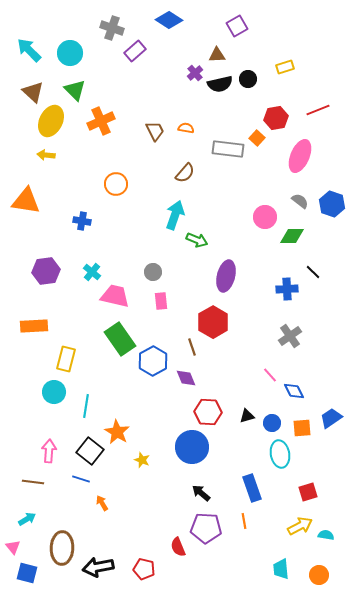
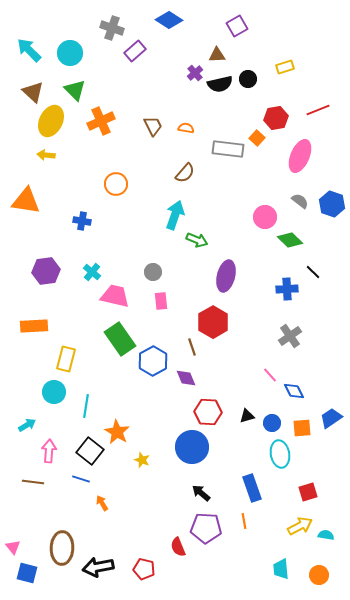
brown trapezoid at (155, 131): moved 2 px left, 5 px up
green diamond at (292, 236): moved 2 px left, 4 px down; rotated 45 degrees clockwise
cyan arrow at (27, 519): moved 94 px up
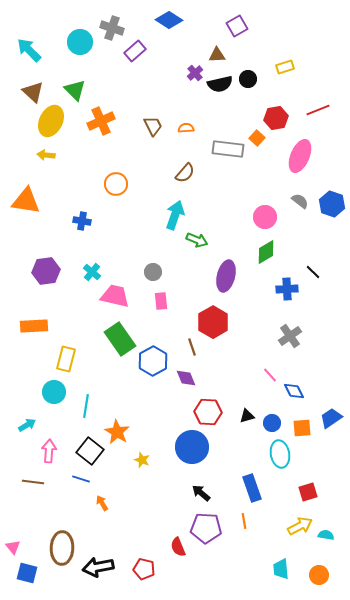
cyan circle at (70, 53): moved 10 px right, 11 px up
orange semicircle at (186, 128): rotated 14 degrees counterclockwise
green diamond at (290, 240): moved 24 px left, 12 px down; rotated 75 degrees counterclockwise
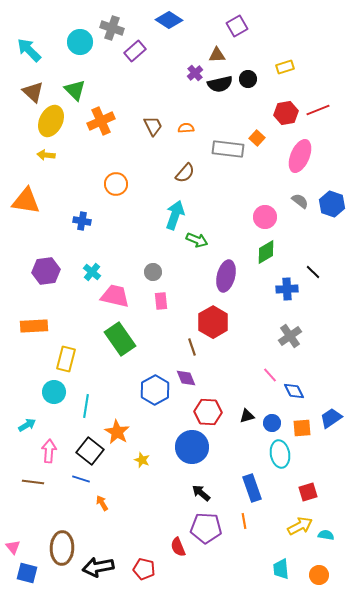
red hexagon at (276, 118): moved 10 px right, 5 px up
blue hexagon at (153, 361): moved 2 px right, 29 px down
